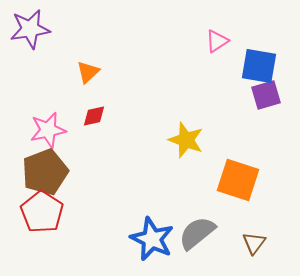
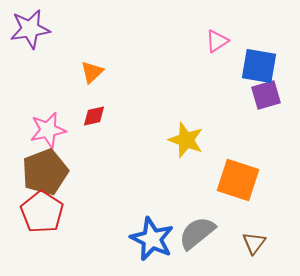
orange triangle: moved 4 px right
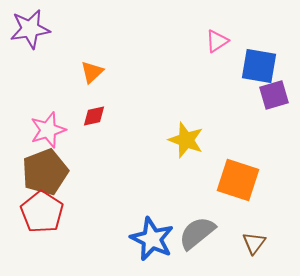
purple square: moved 8 px right
pink star: rotated 6 degrees counterclockwise
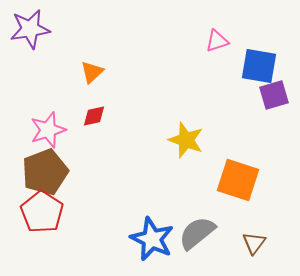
pink triangle: rotated 15 degrees clockwise
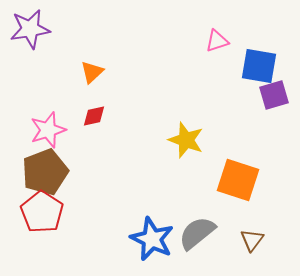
brown triangle: moved 2 px left, 3 px up
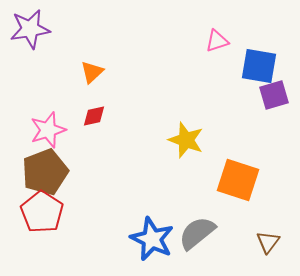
brown triangle: moved 16 px right, 2 px down
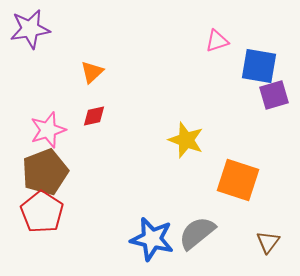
blue star: rotated 12 degrees counterclockwise
